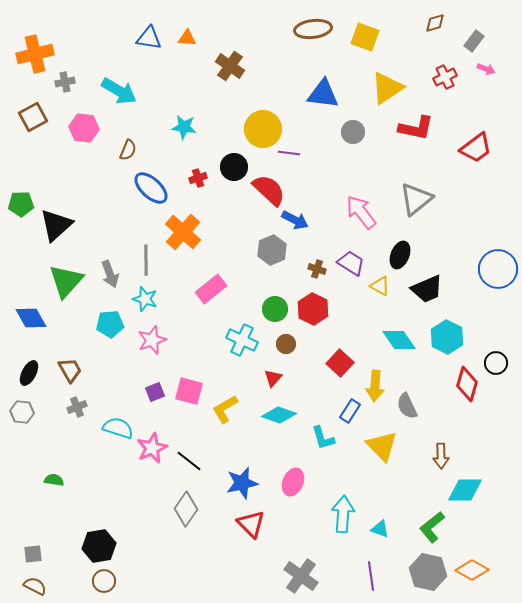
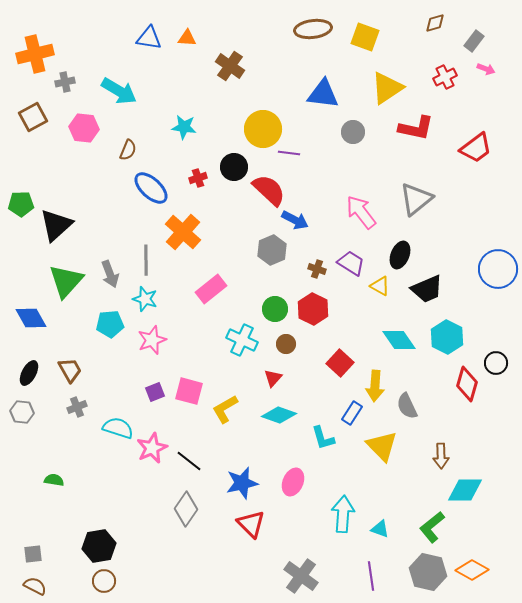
blue rectangle at (350, 411): moved 2 px right, 2 px down
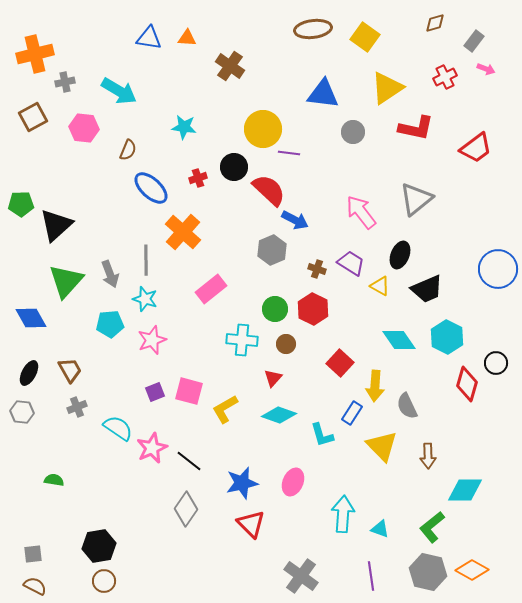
yellow square at (365, 37): rotated 16 degrees clockwise
cyan cross at (242, 340): rotated 20 degrees counterclockwise
cyan semicircle at (118, 428): rotated 16 degrees clockwise
cyan L-shape at (323, 438): moved 1 px left, 3 px up
brown arrow at (441, 456): moved 13 px left
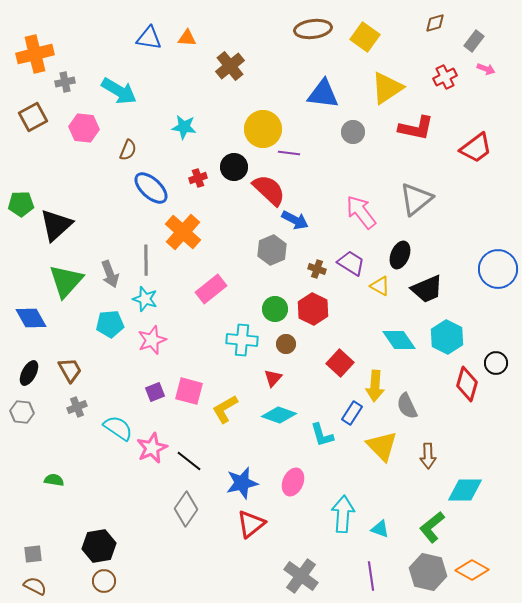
brown cross at (230, 66): rotated 16 degrees clockwise
red triangle at (251, 524): rotated 36 degrees clockwise
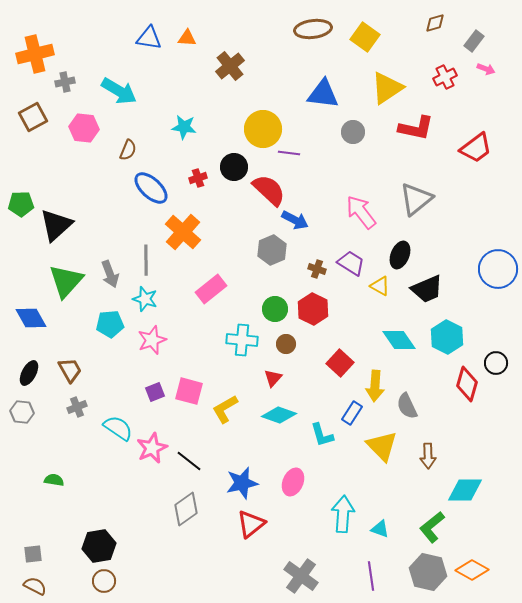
gray diamond at (186, 509): rotated 20 degrees clockwise
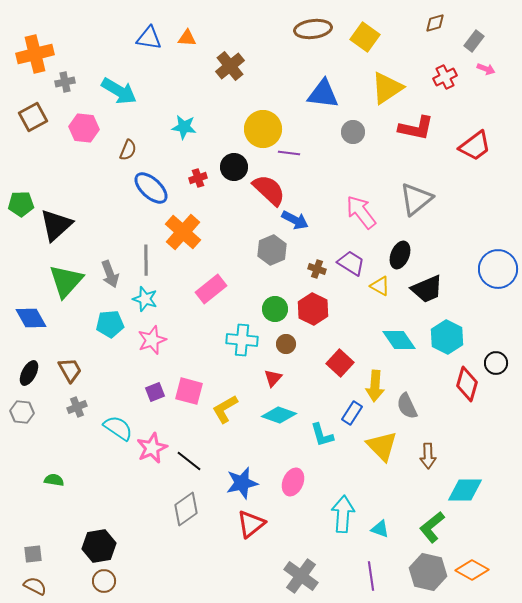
red trapezoid at (476, 148): moved 1 px left, 2 px up
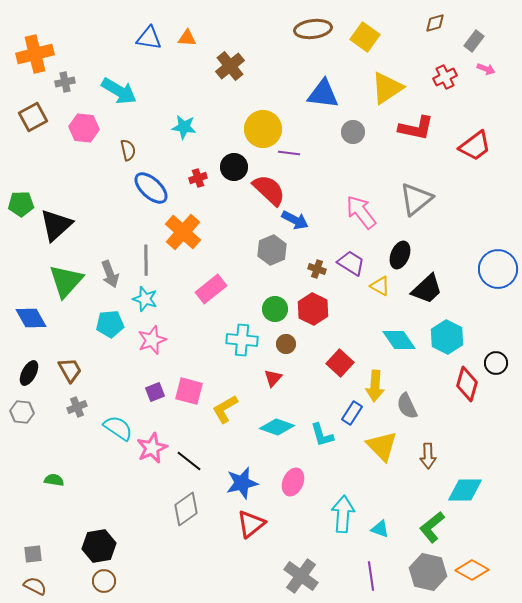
brown semicircle at (128, 150): rotated 35 degrees counterclockwise
black trapezoid at (427, 289): rotated 20 degrees counterclockwise
cyan diamond at (279, 415): moved 2 px left, 12 px down
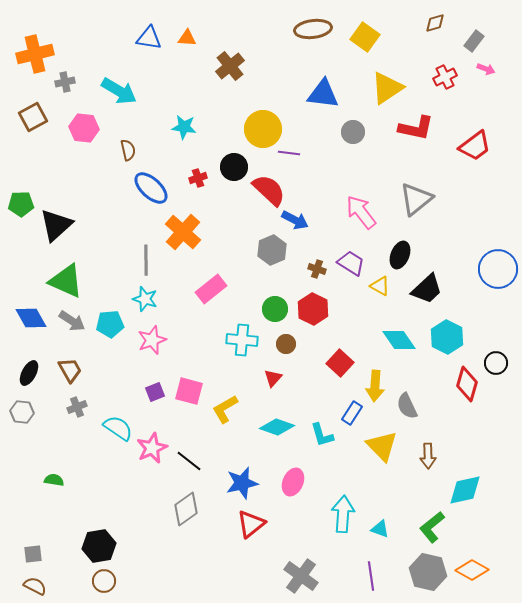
gray arrow at (110, 274): moved 38 px left, 47 px down; rotated 36 degrees counterclockwise
green triangle at (66, 281): rotated 48 degrees counterclockwise
cyan diamond at (465, 490): rotated 12 degrees counterclockwise
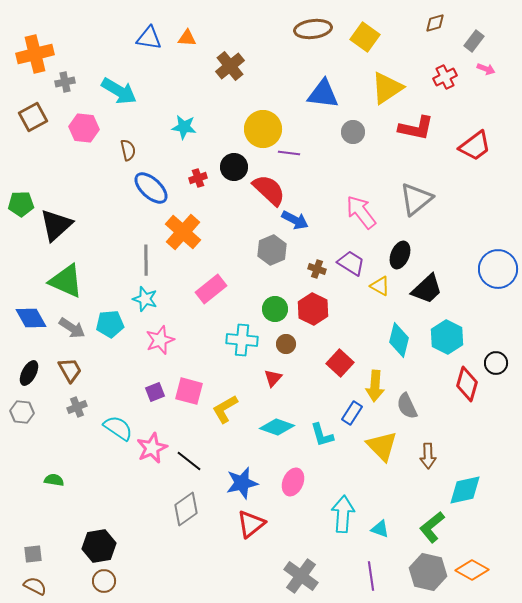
gray arrow at (72, 321): moved 7 px down
pink star at (152, 340): moved 8 px right
cyan diamond at (399, 340): rotated 48 degrees clockwise
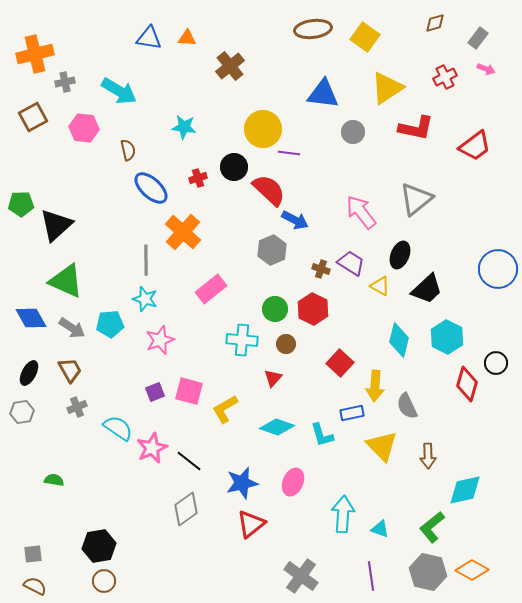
gray rectangle at (474, 41): moved 4 px right, 3 px up
brown cross at (317, 269): moved 4 px right
gray hexagon at (22, 412): rotated 15 degrees counterclockwise
blue rectangle at (352, 413): rotated 45 degrees clockwise
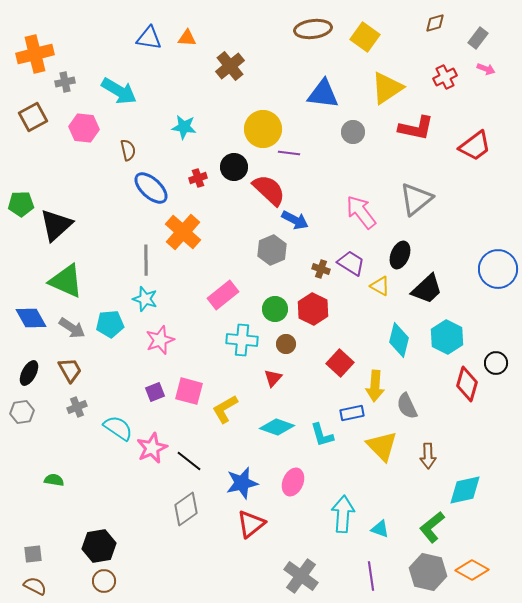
pink rectangle at (211, 289): moved 12 px right, 6 px down
